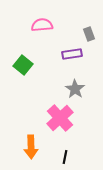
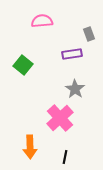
pink semicircle: moved 4 px up
orange arrow: moved 1 px left
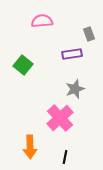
gray star: rotated 18 degrees clockwise
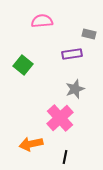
gray rectangle: rotated 56 degrees counterclockwise
orange arrow: moved 1 px right, 3 px up; rotated 80 degrees clockwise
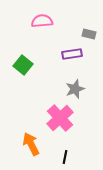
orange arrow: rotated 75 degrees clockwise
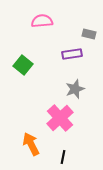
black line: moved 2 px left
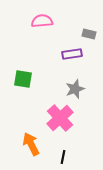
green square: moved 14 px down; rotated 30 degrees counterclockwise
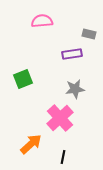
green square: rotated 30 degrees counterclockwise
gray star: rotated 12 degrees clockwise
orange arrow: rotated 75 degrees clockwise
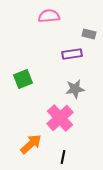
pink semicircle: moved 7 px right, 5 px up
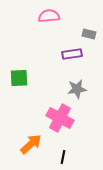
green square: moved 4 px left, 1 px up; rotated 18 degrees clockwise
gray star: moved 2 px right
pink cross: rotated 20 degrees counterclockwise
